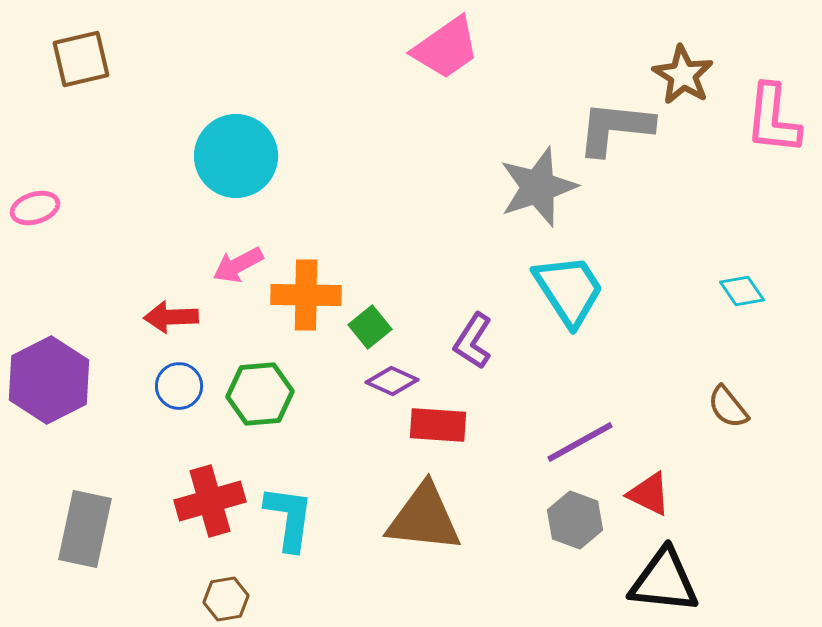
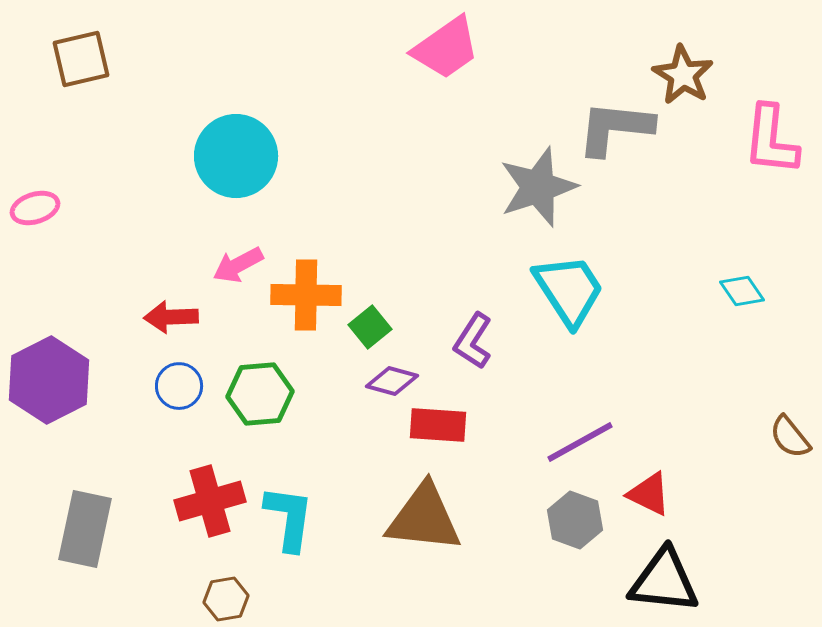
pink L-shape: moved 2 px left, 21 px down
purple diamond: rotated 9 degrees counterclockwise
brown semicircle: moved 62 px right, 30 px down
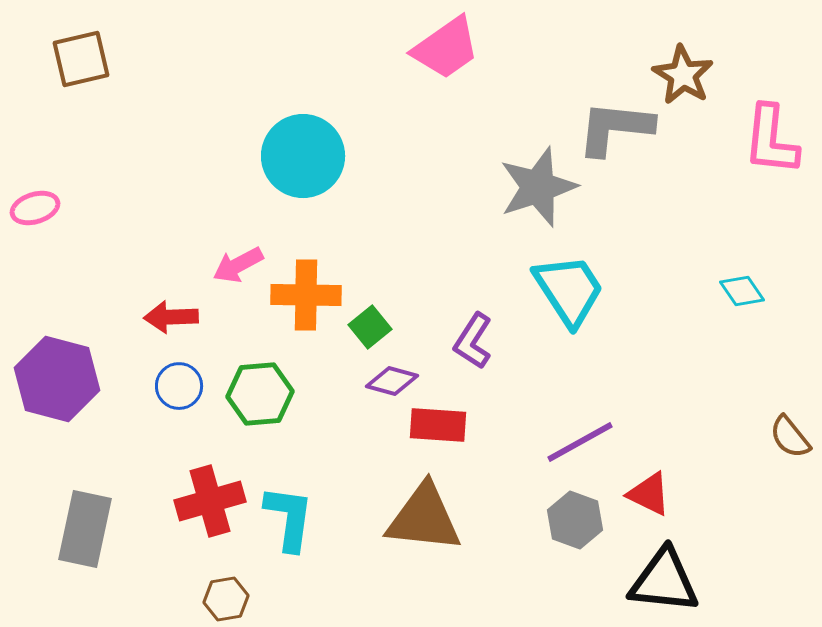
cyan circle: moved 67 px right
purple hexagon: moved 8 px right, 1 px up; rotated 18 degrees counterclockwise
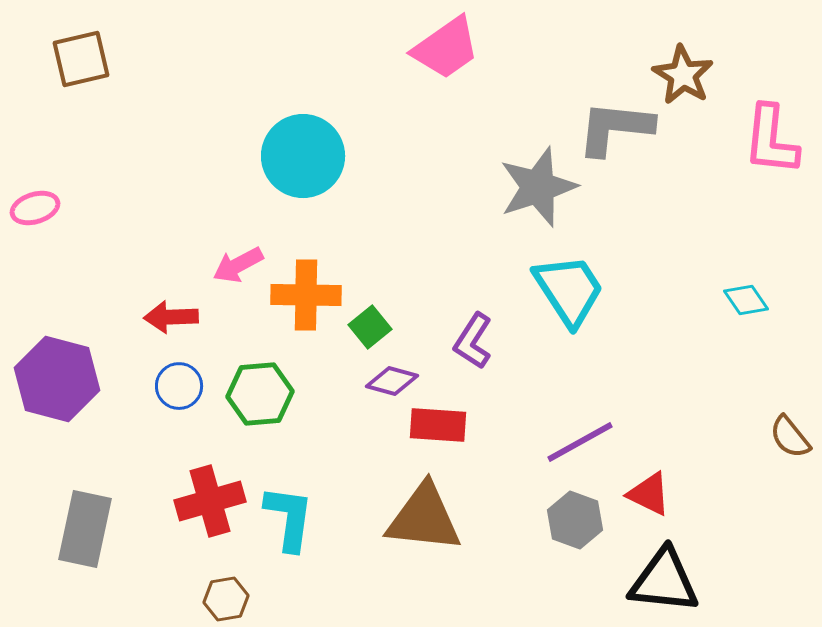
cyan diamond: moved 4 px right, 9 px down
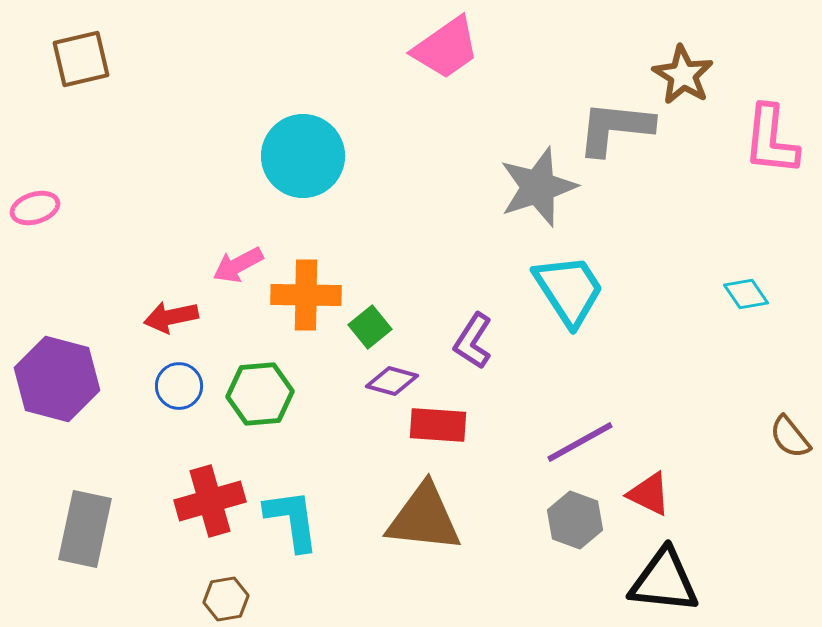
cyan diamond: moved 6 px up
red arrow: rotated 10 degrees counterclockwise
cyan L-shape: moved 3 px right, 2 px down; rotated 16 degrees counterclockwise
